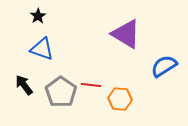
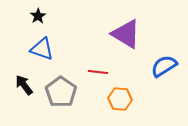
red line: moved 7 px right, 13 px up
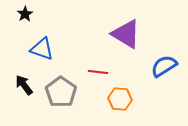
black star: moved 13 px left, 2 px up
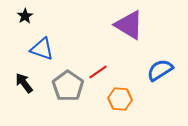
black star: moved 2 px down
purple triangle: moved 3 px right, 9 px up
blue semicircle: moved 4 px left, 4 px down
red line: rotated 42 degrees counterclockwise
black arrow: moved 2 px up
gray pentagon: moved 7 px right, 6 px up
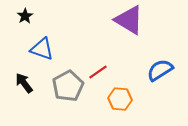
purple triangle: moved 5 px up
gray pentagon: rotated 8 degrees clockwise
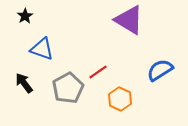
gray pentagon: moved 2 px down
orange hexagon: rotated 20 degrees clockwise
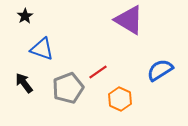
gray pentagon: rotated 8 degrees clockwise
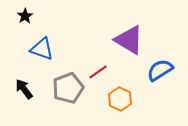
purple triangle: moved 20 px down
black arrow: moved 6 px down
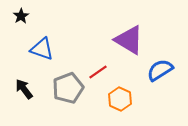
black star: moved 4 px left
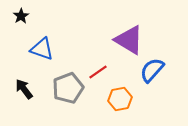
blue semicircle: moved 8 px left; rotated 16 degrees counterclockwise
orange hexagon: rotated 25 degrees clockwise
